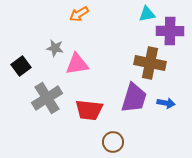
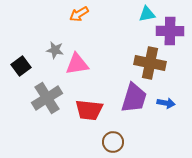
gray star: moved 2 px down
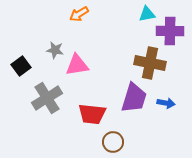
pink triangle: moved 1 px down
red trapezoid: moved 3 px right, 4 px down
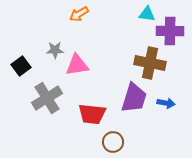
cyan triangle: rotated 18 degrees clockwise
gray star: rotated 12 degrees counterclockwise
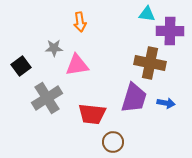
orange arrow: moved 1 px right, 8 px down; rotated 66 degrees counterclockwise
gray star: moved 1 px left, 2 px up
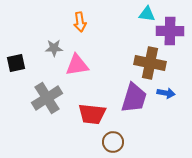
black square: moved 5 px left, 3 px up; rotated 24 degrees clockwise
blue arrow: moved 10 px up
